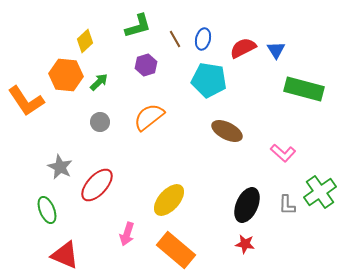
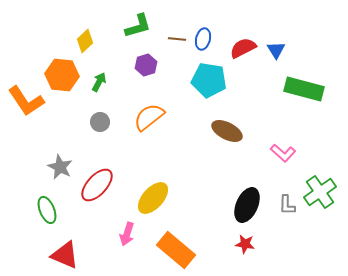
brown line: moved 2 px right; rotated 54 degrees counterclockwise
orange hexagon: moved 4 px left
green arrow: rotated 18 degrees counterclockwise
yellow ellipse: moved 16 px left, 2 px up
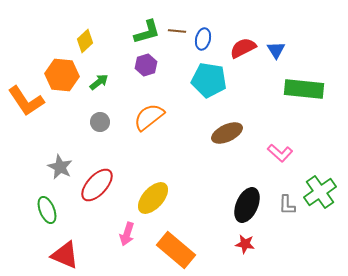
green L-shape: moved 9 px right, 6 px down
brown line: moved 8 px up
green arrow: rotated 24 degrees clockwise
green rectangle: rotated 9 degrees counterclockwise
brown ellipse: moved 2 px down; rotated 52 degrees counterclockwise
pink L-shape: moved 3 px left
